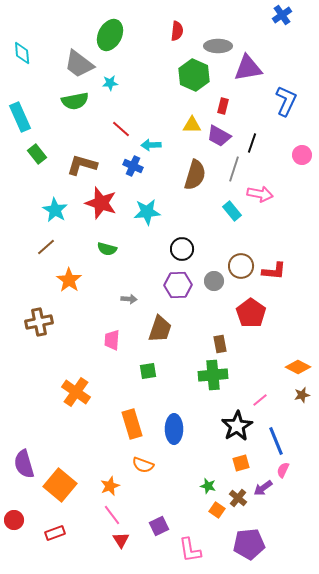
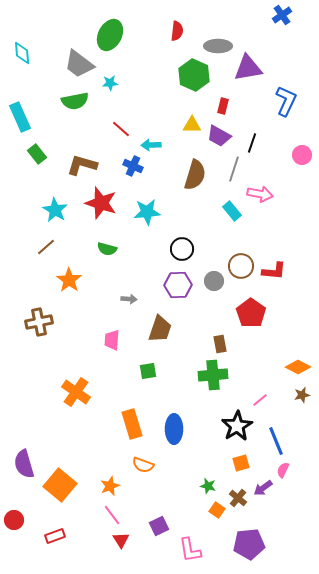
red rectangle at (55, 533): moved 3 px down
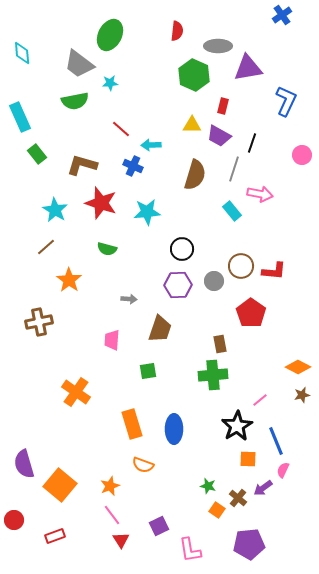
orange square at (241, 463): moved 7 px right, 4 px up; rotated 18 degrees clockwise
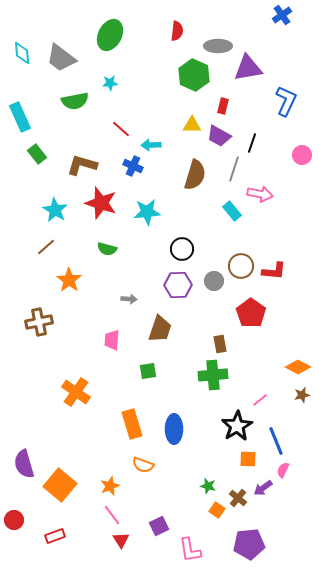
gray trapezoid at (79, 64): moved 18 px left, 6 px up
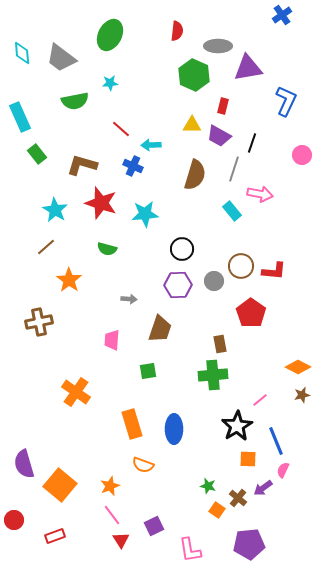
cyan star at (147, 212): moved 2 px left, 2 px down
purple square at (159, 526): moved 5 px left
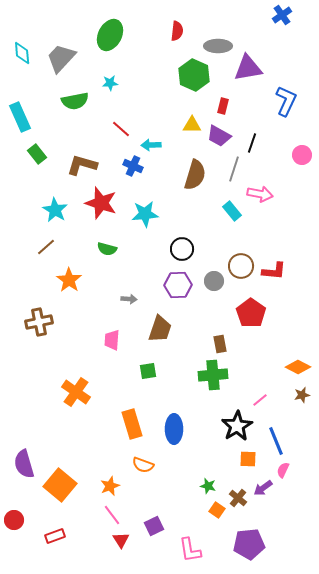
gray trapezoid at (61, 58): rotated 96 degrees clockwise
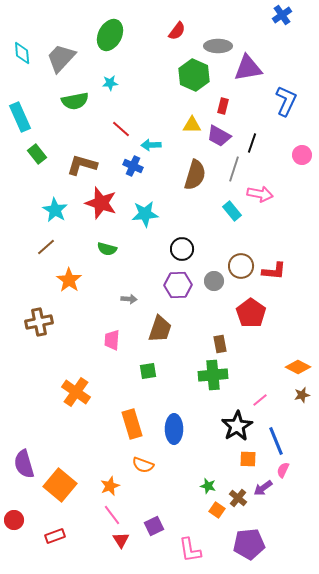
red semicircle at (177, 31): rotated 30 degrees clockwise
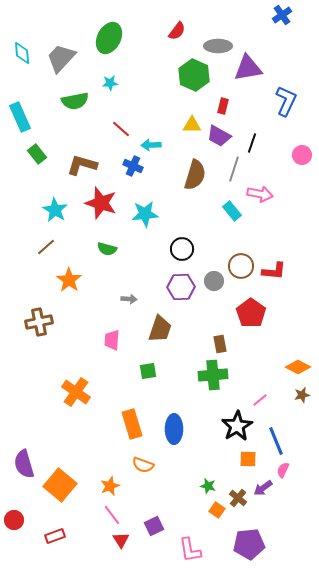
green ellipse at (110, 35): moved 1 px left, 3 px down
purple hexagon at (178, 285): moved 3 px right, 2 px down
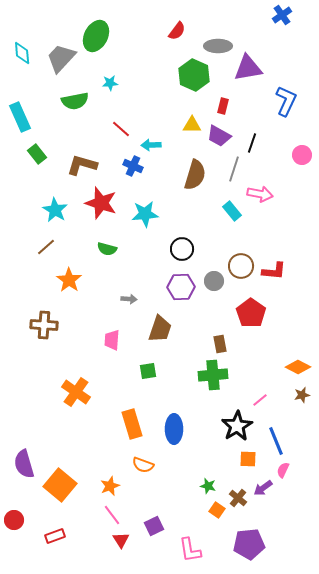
green ellipse at (109, 38): moved 13 px left, 2 px up
brown cross at (39, 322): moved 5 px right, 3 px down; rotated 16 degrees clockwise
